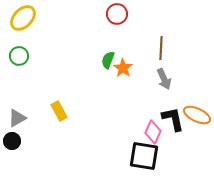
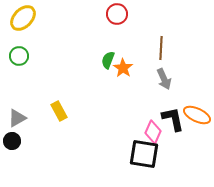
black square: moved 2 px up
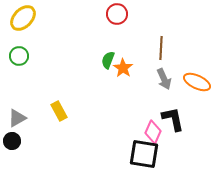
orange ellipse: moved 33 px up
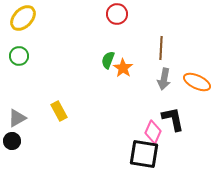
gray arrow: rotated 35 degrees clockwise
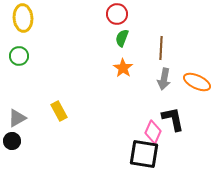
yellow ellipse: rotated 48 degrees counterclockwise
green semicircle: moved 14 px right, 22 px up
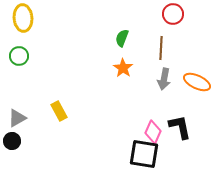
red circle: moved 56 px right
black L-shape: moved 7 px right, 8 px down
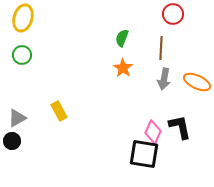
yellow ellipse: rotated 20 degrees clockwise
green circle: moved 3 px right, 1 px up
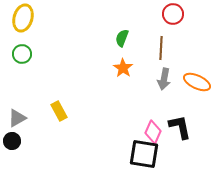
green circle: moved 1 px up
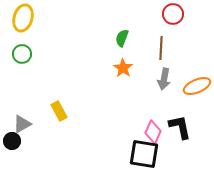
orange ellipse: moved 4 px down; rotated 48 degrees counterclockwise
gray triangle: moved 5 px right, 6 px down
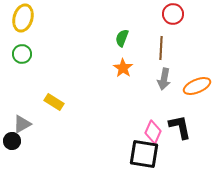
yellow rectangle: moved 5 px left, 9 px up; rotated 30 degrees counterclockwise
